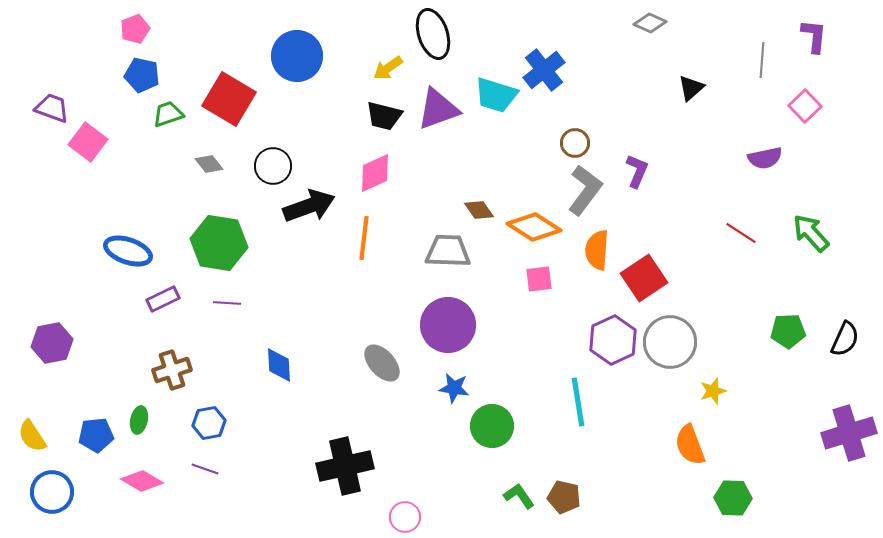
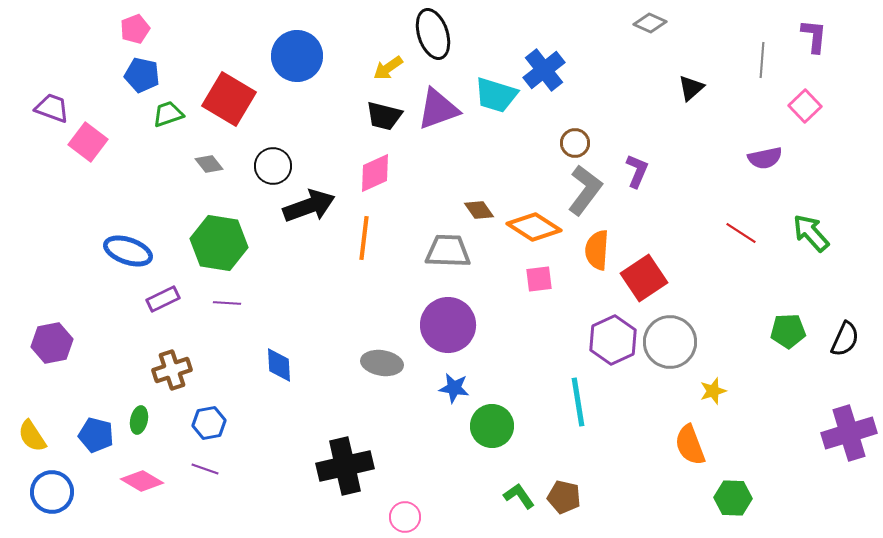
gray ellipse at (382, 363): rotated 39 degrees counterclockwise
blue pentagon at (96, 435): rotated 20 degrees clockwise
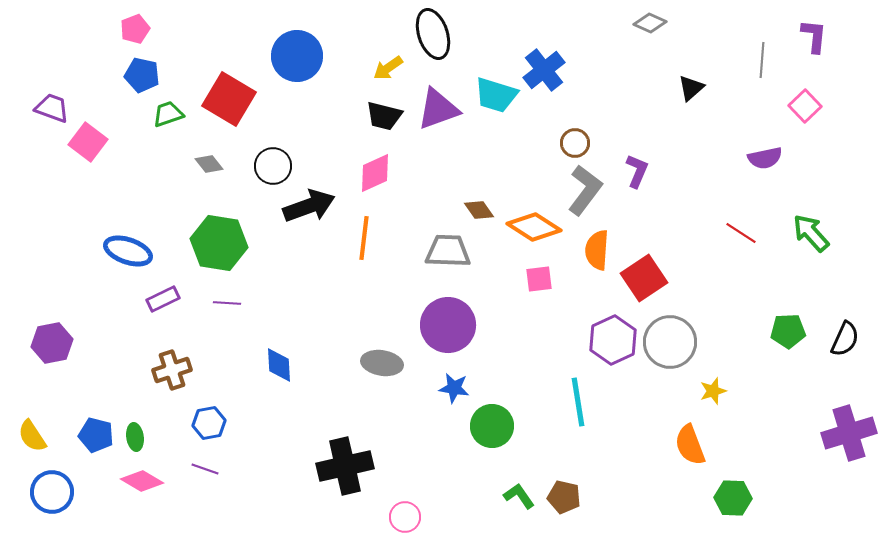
green ellipse at (139, 420): moved 4 px left, 17 px down; rotated 20 degrees counterclockwise
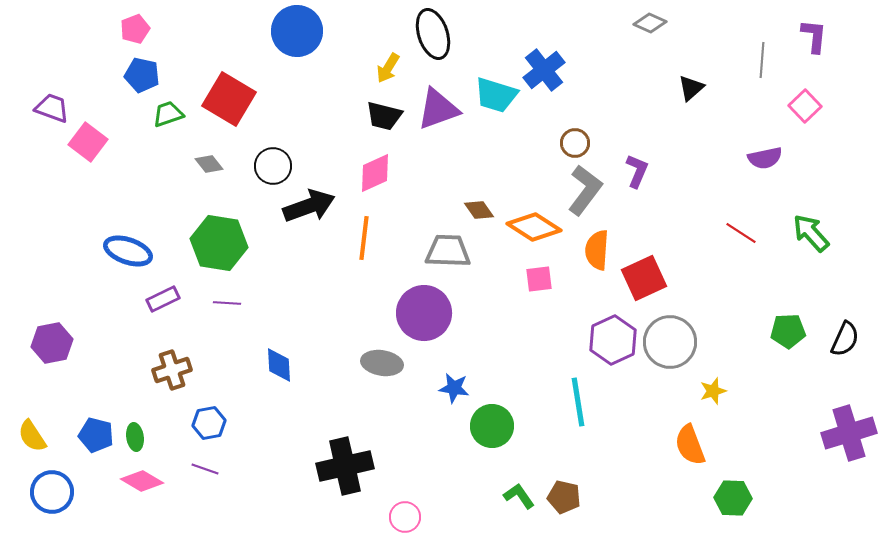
blue circle at (297, 56): moved 25 px up
yellow arrow at (388, 68): rotated 24 degrees counterclockwise
red square at (644, 278): rotated 9 degrees clockwise
purple circle at (448, 325): moved 24 px left, 12 px up
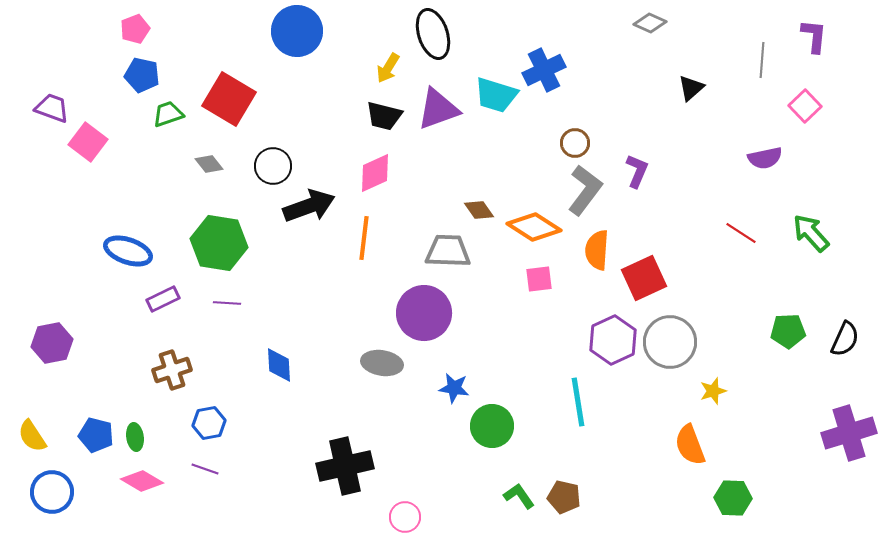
blue cross at (544, 70): rotated 12 degrees clockwise
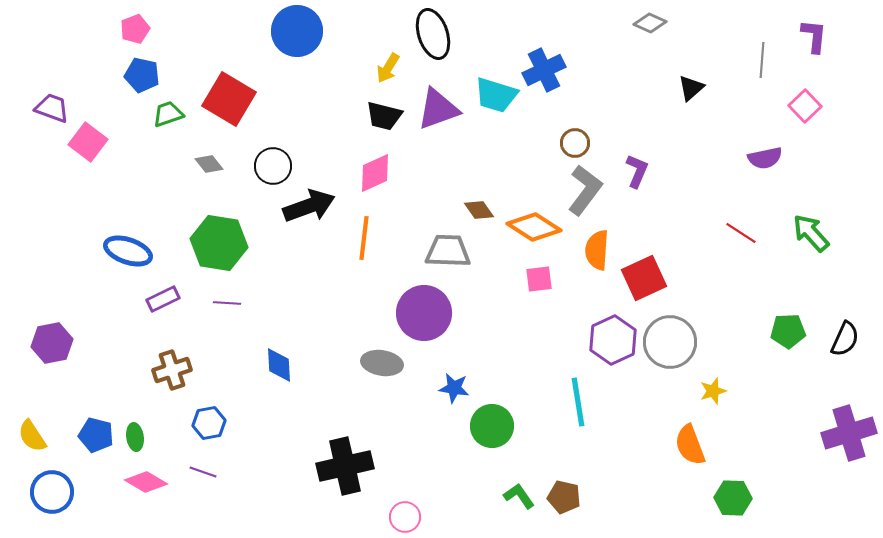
purple line at (205, 469): moved 2 px left, 3 px down
pink diamond at (142, 481): moved 4 px right, 1 px down
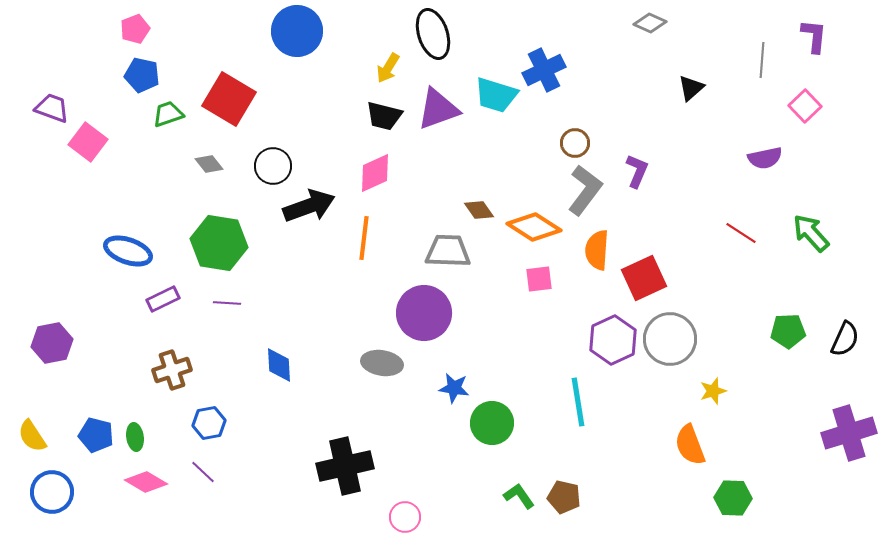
gray circle at (670, 342): moved 3 px up
green circle at (492, 426): moved 3 px up
purple line at (203, 472): rotated 24 degrees clockwise
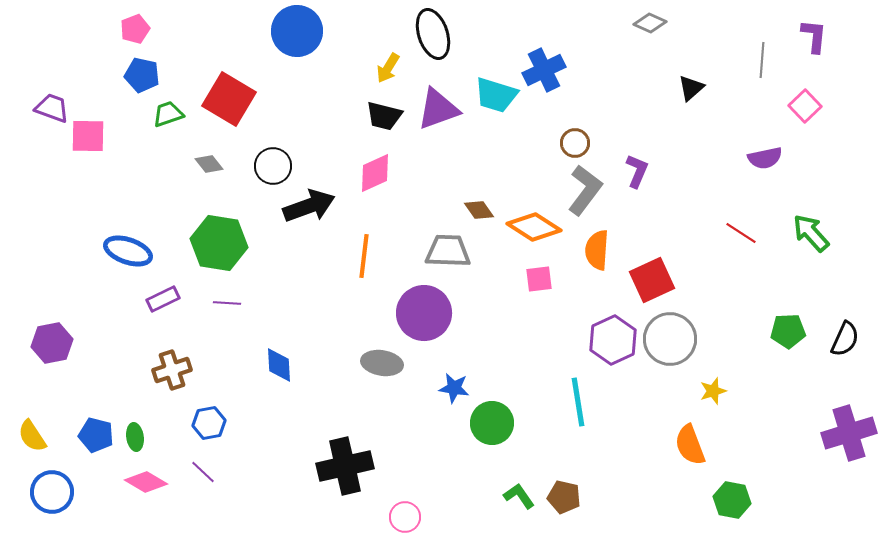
pink square at (88, 142): moved 6 px up; rotated 36 degrees counterclockwise
orange line at (364, 238): moved 18 px down
red square at (644, 278): moved 8 px right, 2 px down
green hexagon at (733, 498): moved 1 px left, 2 px down; rotated 9 degrees clockwise
